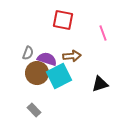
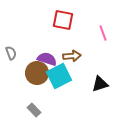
gray semicircle: moved 17 px left; rotated 40 degrees counterclockwise
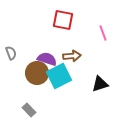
gray rectangle: moved 5 px left
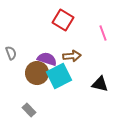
red square: rotated 20 degrees clockwise
black triangle: rotated 30 degrees clockwise
